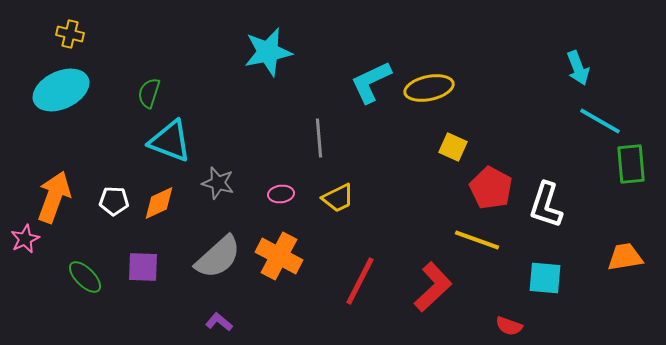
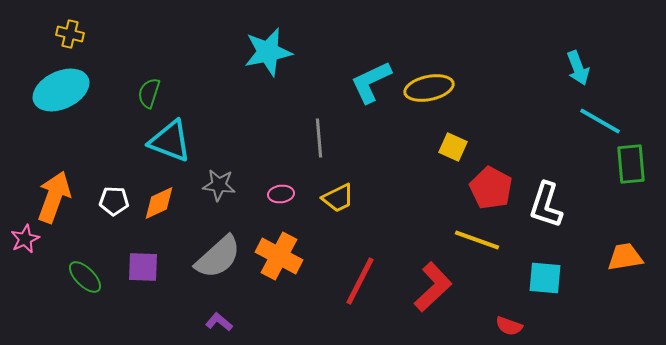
gray star: moved 1 px right, 2 px down; rotated 8 degrees counterclockwise
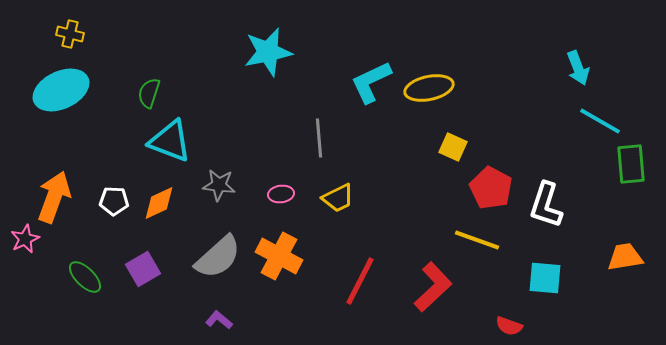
purple square: moved 2 px down; rotated 32 degrees counterclockwise
purple L-shape: moved 2 px up
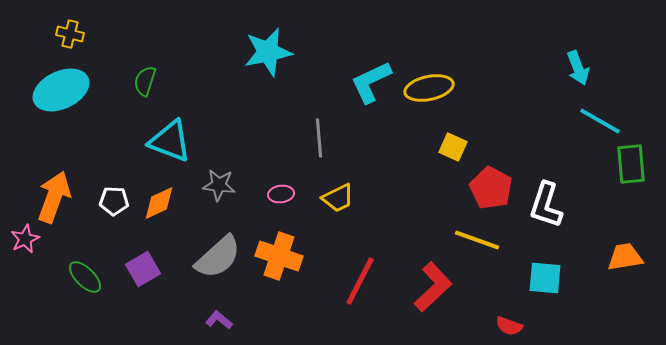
green semicircle: moved 4 px left, 12 px up
orange cross: rotated 9 degrees counterclockwise
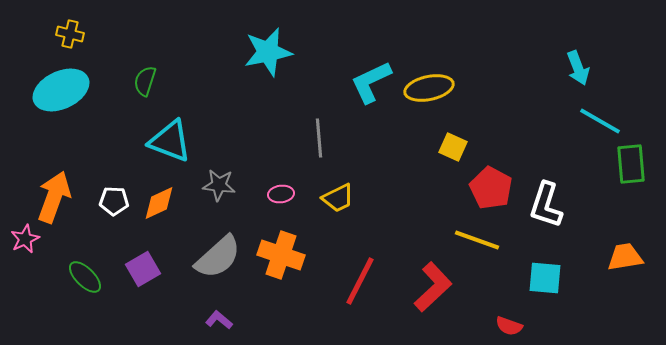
orange cross: moved 2 px right, 1 px up
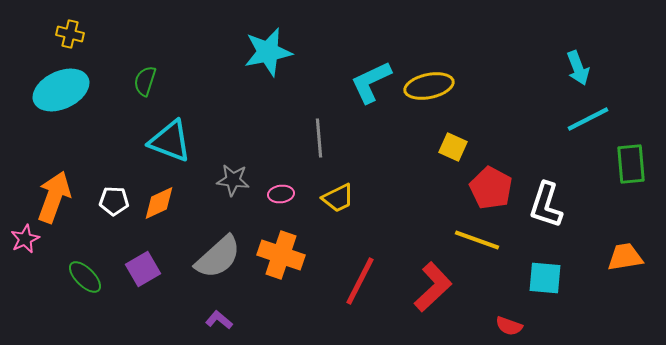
yellow ellipse: moved 2 px up
cyan line: moved 12 px left, 2 px up; rotated 57 degrees counterclockwise
gray star: moved 14 px right, 5 px up
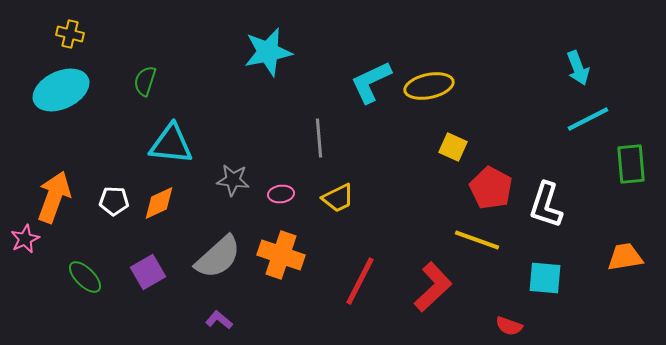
cyan triangle: moved 1 px right, 3 px down; rotated 15 degrees counterclockwise
purple square: moved 5 px right, 3 px down
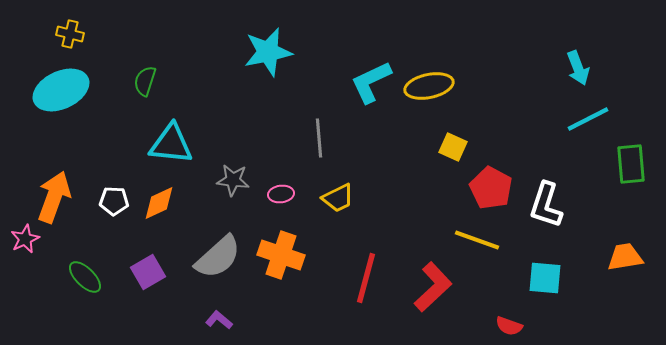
red line: moved 6 px right, 3 px up; rotated 12 degrees counterclockwise
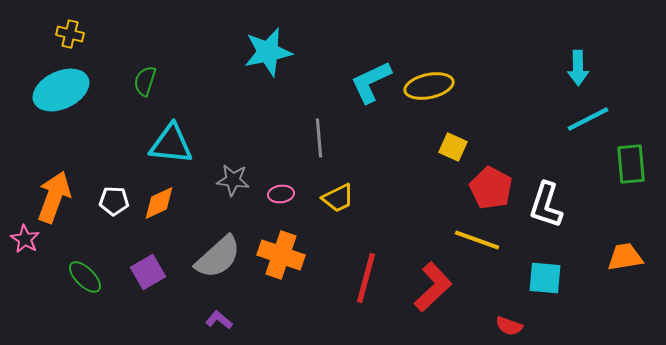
cyan arrow: rotated 20 degrees clockwise
pink star: rotated 16 degrees counterclockwise
